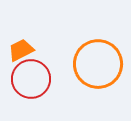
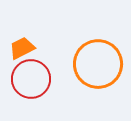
orange trapezoid: moved 1 px right, 2 px up
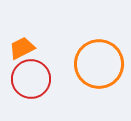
orange circle: moved 1 px right
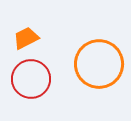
orange trapezoid: moved 4 px right, 10 px up
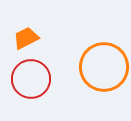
orange circle: moved 5 px right, 3 px down
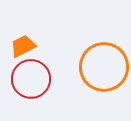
orange trapezoid: moved 3 px left, 8 px down
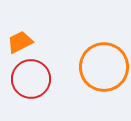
orange trapezoid: moved 3 px left, 4 px up
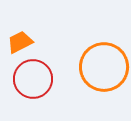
red circle: moved 2 px right
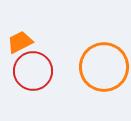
red circle: moved 8 px up
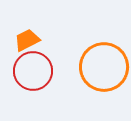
orange trapezoid: moved 7 px right, 2 px up
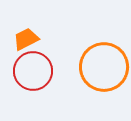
orange trapezoid: moved 1 px left, 1 px up
